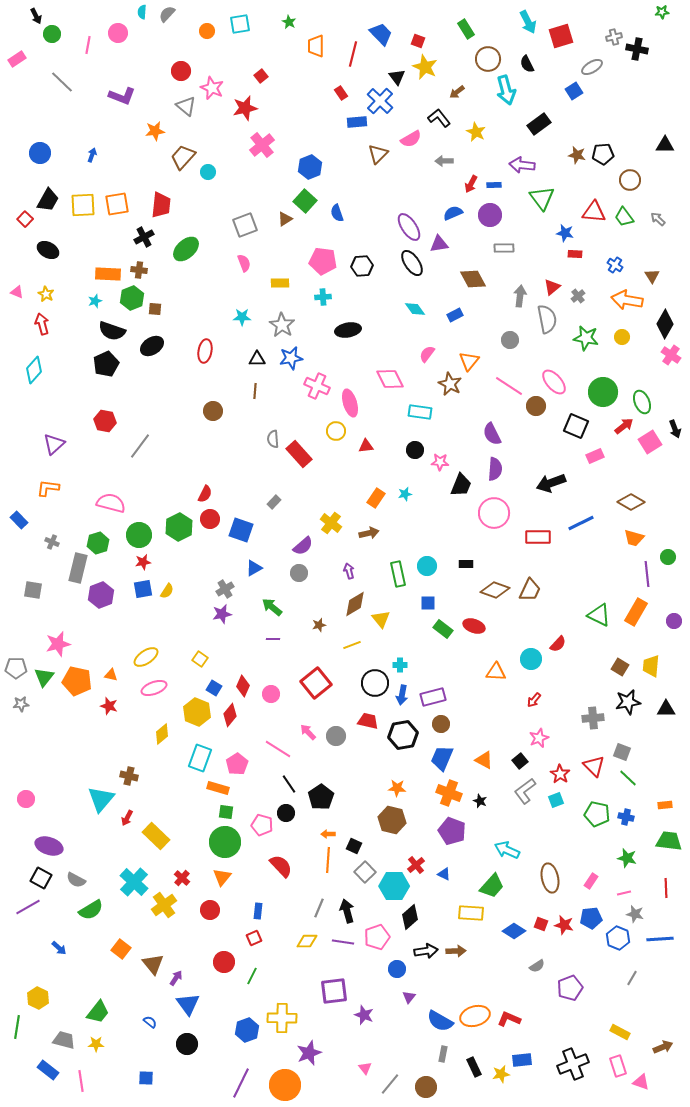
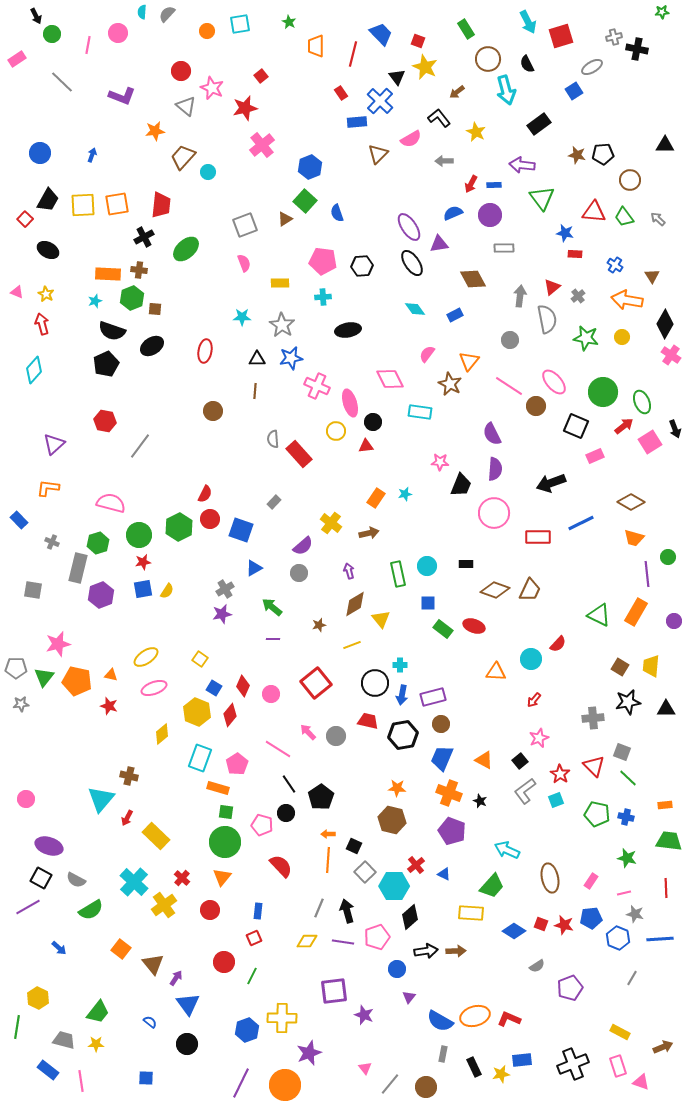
black circle at (415, 450): moved 42 px left, 28 px up
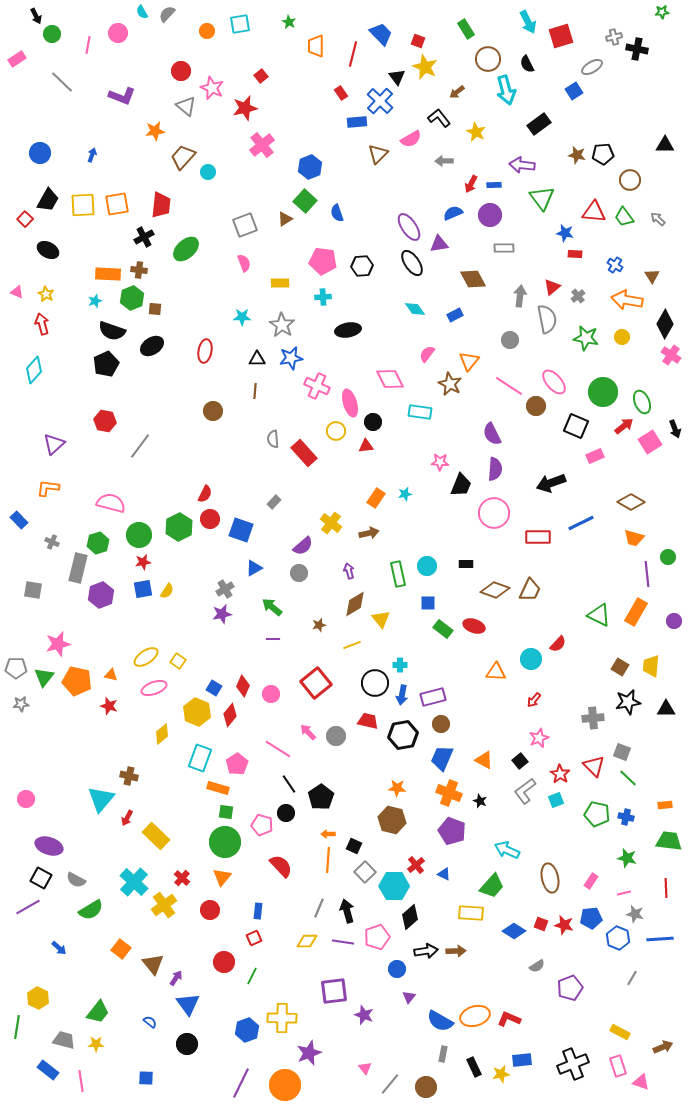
cyan semicircle at (142, 12): rotated 32 degrees counterclockwise
red rectangle at (299, 454): moved 5 px right, 1 px up
yellow square at (200, 659): moved 22 px left, 2 px down
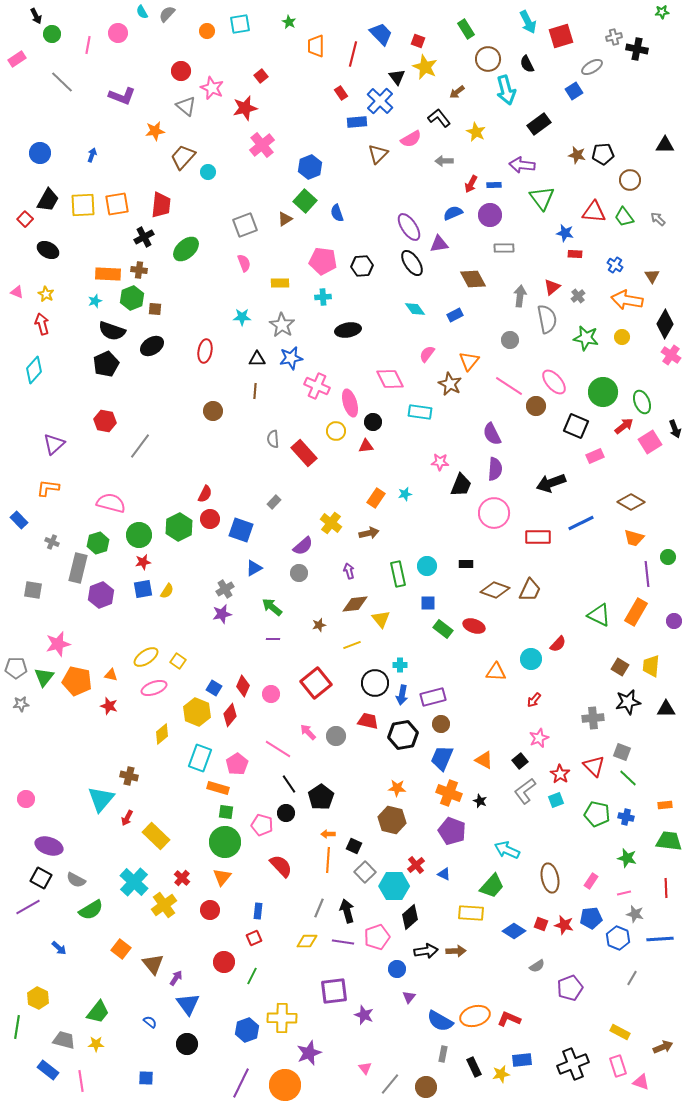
brown diamond at (355, 604): rotated 24 degrees clockwise
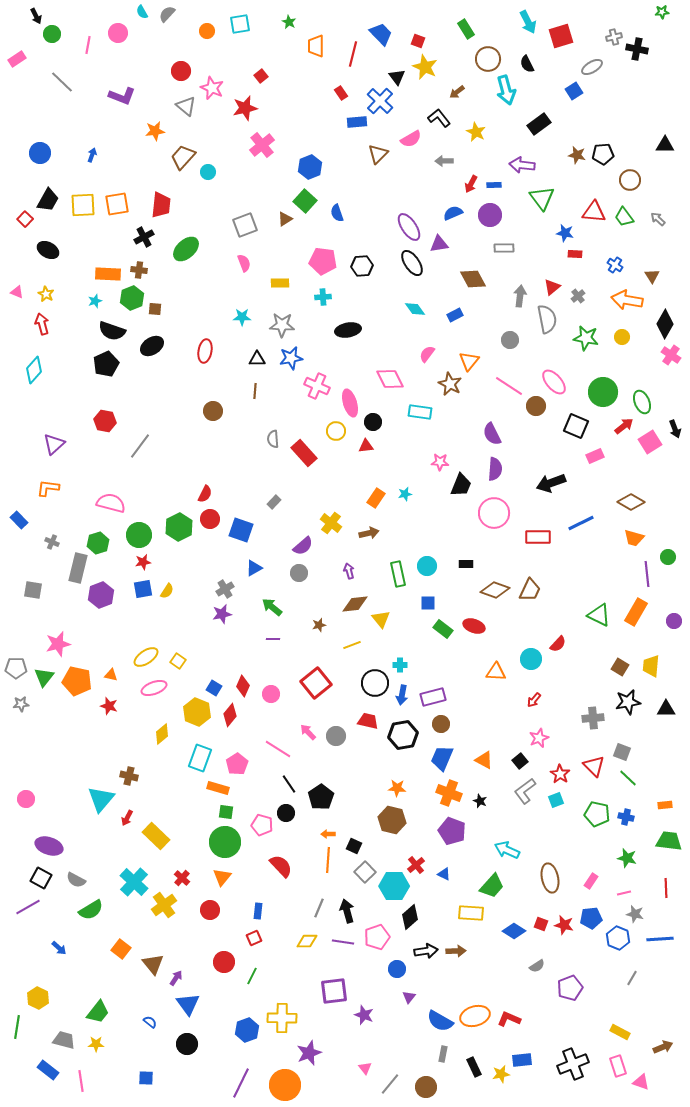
gray star at (282, 325): rotated 30 degrees counterclockwise
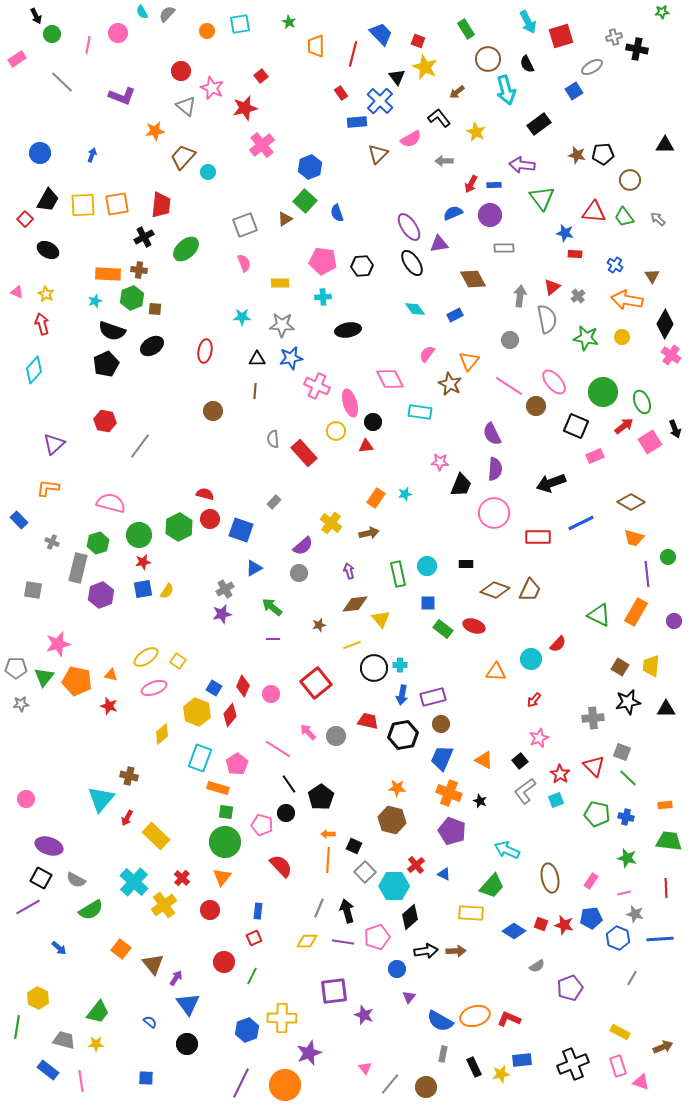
red semicircle at (205, 494): rotated 102 degrees counterclockwise
black circle at (375, 683): moved 1 px left, 15 px up
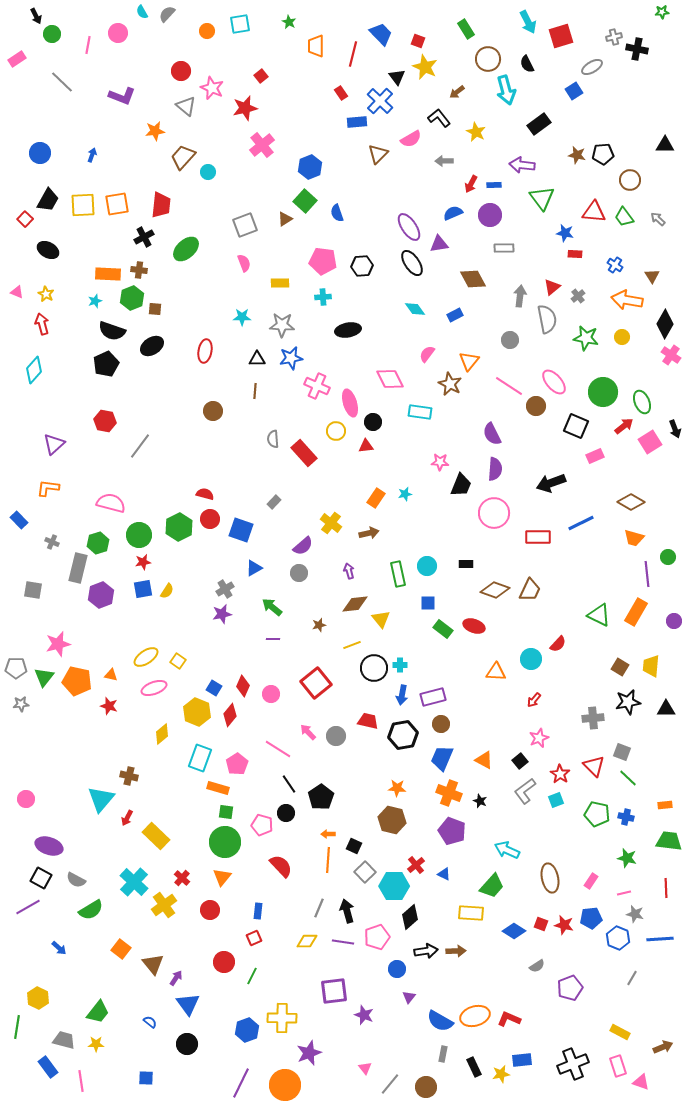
blue rectangle at (48, 1070): moved 3 px up; rotated 15 degrees clockwise
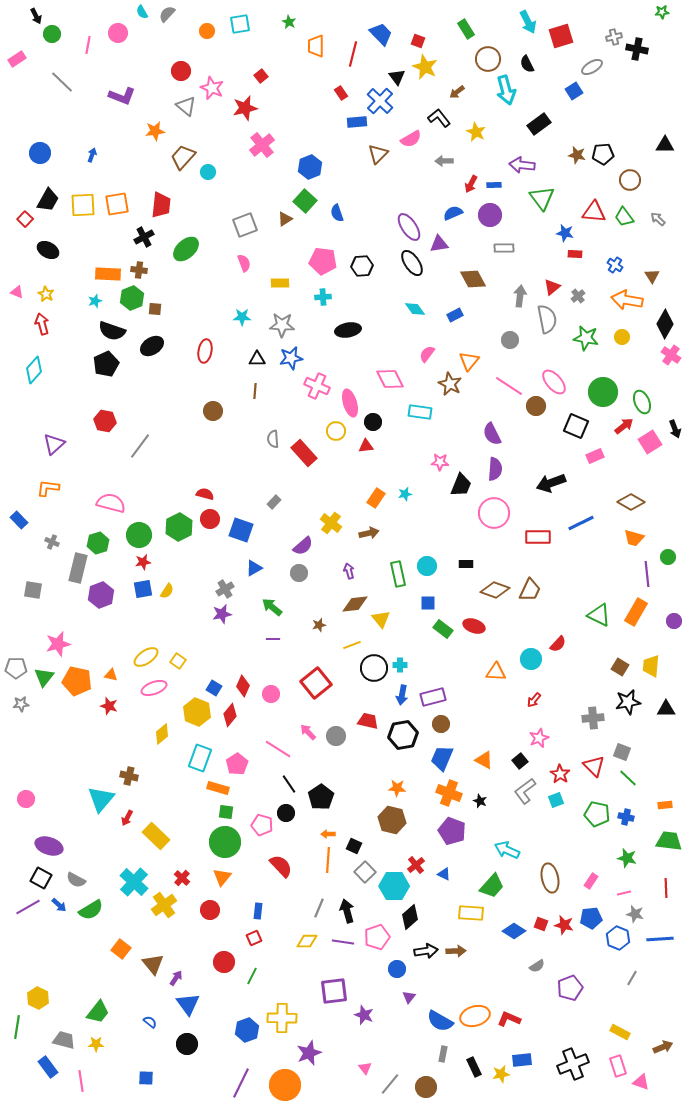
blue arrow at (59, 948): moved 43 px up
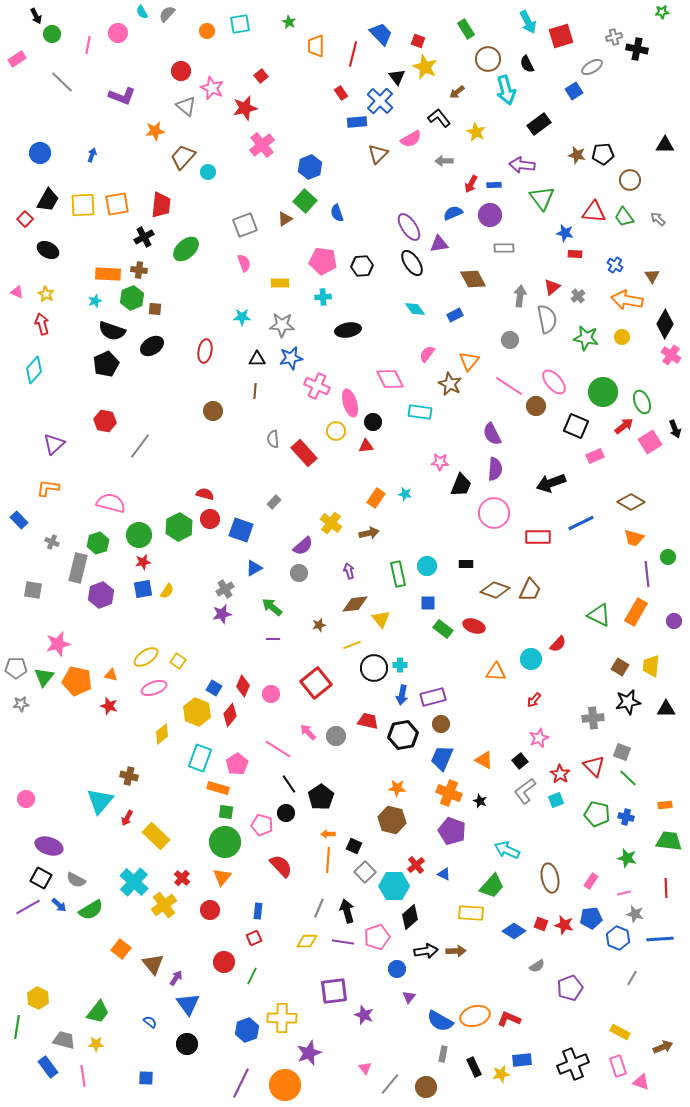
cyan star at (405, 494): rotated 24 degrees clockwise
cyan triangle at (101, 799): moved 1 px left, 2 px down
pink line at (81, 1081): moved 2 px right, 5 px up
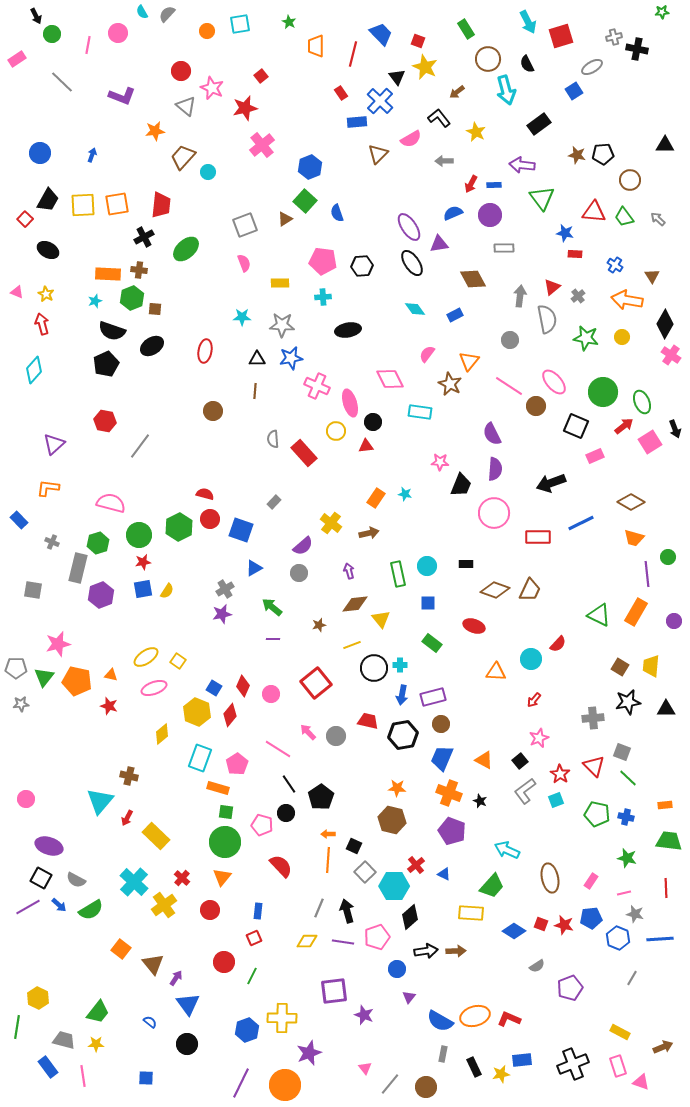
green rectangle at (443, 629): moved 11 px left, 14 px down
